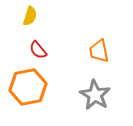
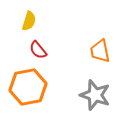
yellow semicircle: moved 1 px left, 5 px down
orange trapezoid: moved 1 px right
gray star: rotated 12 degrees counterclockwise
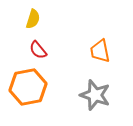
yellow semicircle: moved 4 px right, 2 px up
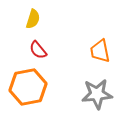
gray star: moved 2 px right, 1 px up; rotated 24 degrees counterclockwise
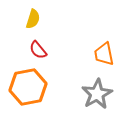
orange trapezoid: moved 4 px right, 3 px down
gray star: rotated 24 degrees counterclockwise
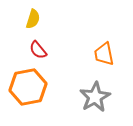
gray star: moved 2 px left, 3 px down
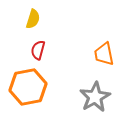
red semicircle: rotated 54 degrees clockwise
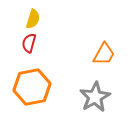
red semicircle: moved 9 px left, 7 px up
orange trapezoid: rotated 140 degrees counterclockwise
orange hexagon: moved 4 px right
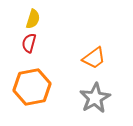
orange trapezoid: moved 10 px left, 4 px down; rotated 25 degrees clockwise
gray star: moved 1 px down
